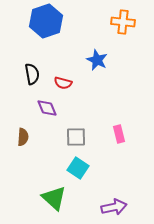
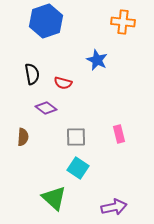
purple diamond: moved 1 px left; rotated 30 degrees counterclockwise
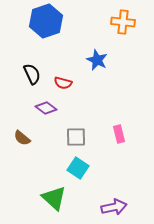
black semicircle: rotated 15 degrees counterclockwise
brown semicircle: moved 1 px left, 1 px down; rotated 126 degrees clockwise
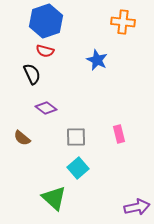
red semicircle: moved 18 px left, 32 px up
cyan square: rotated 15 degrees clockwise
purple arrow: moved 23 px right
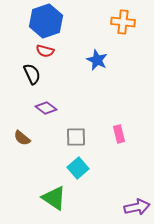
green triangle: rotated 8 degrees counterclockwise
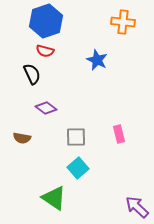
brown semicircle: rotated 30 degrees counterclockwise
purple arrow: rotated 125 degrees counterclockwise
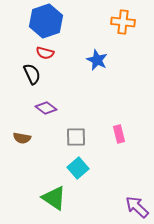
red semicircle: moved 2 px down
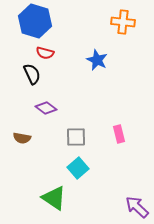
blue hexagon: moved 11 px left; rotated 24 degrees counterclockwise
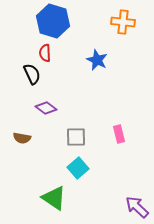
blue hexagon: moved 18 px right
red semicircle: rotated 72 degrees clockwise
